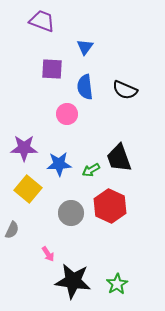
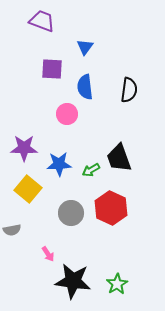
black semicircle: moved 4 px right; rotated 105 degrees counterclockwise
red hexagon: moved 1 px right, 2 px down
gray semicircle: rotated 54 degrees clockwise
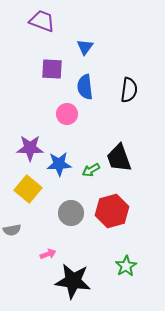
purple star: moved 6 px right
red hexagon: moved 1 px right, 3 px down; rotated 20 degrees clockwise
pink arrow: rotated 77 degrees counterclockwise
green star: moved 9 px right, 18 px up
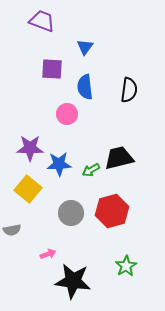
black trapezoid: rotated 96 degrees clockwise
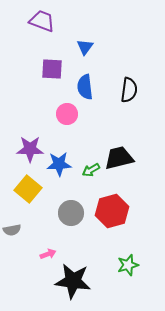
purple star: moved 1 px down
green star: moved 2 px right, 1 px up; rotated 15 degrees clockwise
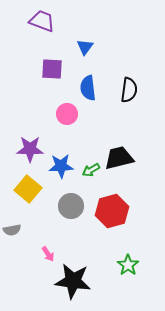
blue semicircle: moved 3 px right, 1 px down
blue star: moved 2 px right, 2 px down
gray circle: moved 7 px up
pink arrow: rotated 77 degrees clockwise
green star: rotated 20 degrees counterclockwise
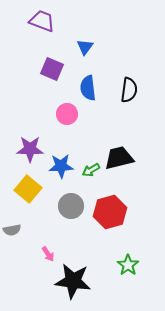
purple square: rotated 20 degrees clockwise
red hexagon: moved 2 px left, 1 px down
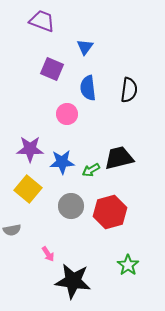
blue star: moved 1 px right, 4 px up
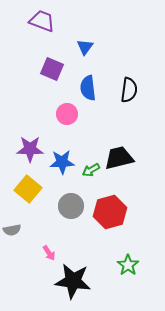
pink arrow: moved 1 px right, 1 px up
